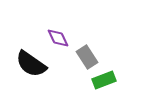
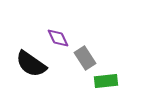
gray rectangle: moved 2 px left, 1 px down
green rectangle: moved 2 px right, 1 px down; rotated 15 degrees clockwise
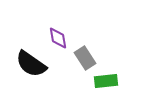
purple diamond: rotated 15 degrees clockwise
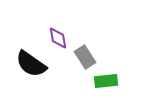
gray rectangle: moved 1 px up
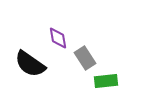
gray rectangle: moved 1 px down
black semicircle: moved 1 px left
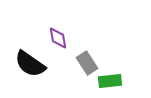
gray rectangle: moved 2 px right, 5 px down
green rectangle: moved 4 px right
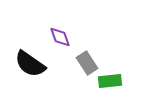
purple diamond: moved 2 px right, 1 px up; rotated 10 degrees counterclockwise
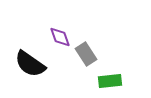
gray rectangle: moved 1 px left, 9 px up
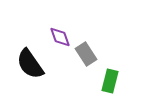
black semicircle: rotated 20 degrees clockwise
green rectangle: rotated 70 degrees counterclockwise
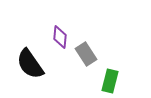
purple diamond: rotated 25 degrees clockwise
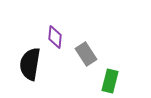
purple diamond: moved 5 px left
black semicircle: rotated 44 degrees clockwise
